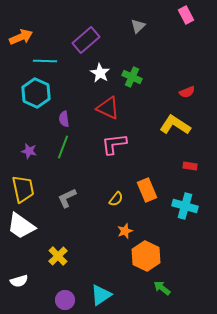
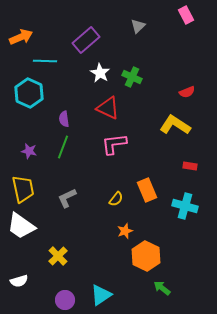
cyan hexagon: moved 7 px left
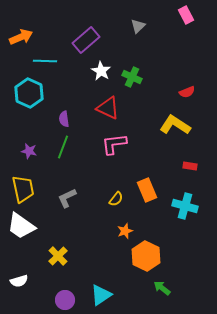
white star: moved 1 px right, 2 px up
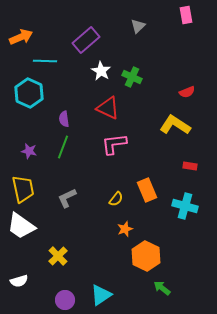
pink rectangle: rotated 18 degrees clockwise
orange star: moved 2 px up
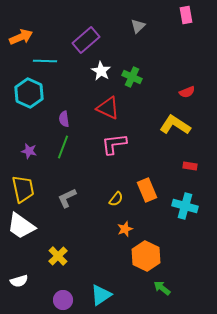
purple circle: moved 2 px left
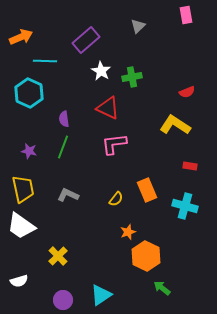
green cross: rotated 36 degrees counterclockwise
gray L-shape: moved 1 px right, 3 px up; rotated 50 degrees clockwise
orange star: moved 3 px right, 3 px down
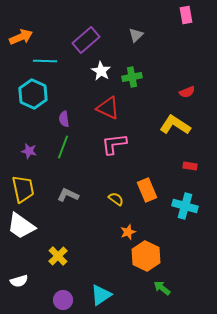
gray triangle: moved 2 px left, 9 px down
cyan hexagon: moved 4 px right, 1 px down
yellow semicircle: rotated 91 degrees counterclockwise
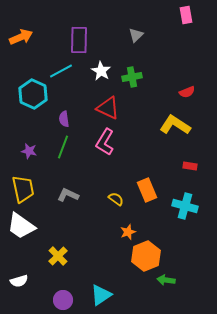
purple rectangle: moved 7 px left; rotated 48 degrees counterclockwise
cyan line: moved 16 px right, 10 px down; rotated 30 degrees counterclockwise
pink L-shape: moved 9 px left, 2 px up; rotated 52 degrees counterclockwise
orange hexagon: rotated 12 degrees clockwise
green arrow: moved 4 px right, 8 px up; rotated 30 degrees counterclockwise
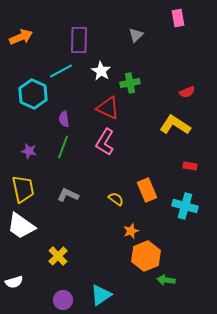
pink rectangle: moved 8 px left, 3 px down
green cross: moved 2 px left, 6 px down
orange star: moved 3 px right, 1 px up
white semicircle: moved 5 px left, 1 px down
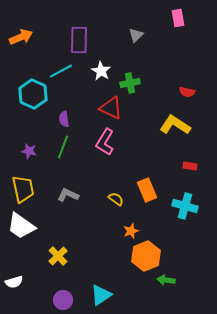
red semicircle: rotated 35 degrees clockwise
red triangle: moved 3 px right
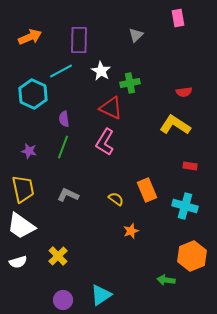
orange arrow: moved 9 px right
red semicircle: moved 3 px left; rotated 21 degrees counterclockwise
orange hexagon: moved 46 px right
white semicircle: moved 4 px right, 20 px up
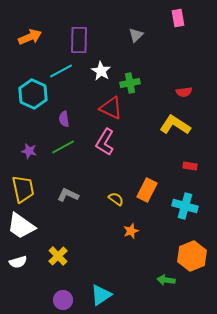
green line: rotated 40 degrees clockwise
orange rectangle: rotated 50 degrees clockwise
